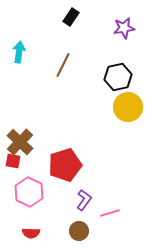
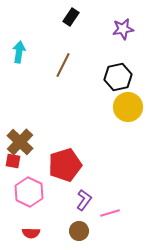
purple star: moved 1 px left, 1 px down
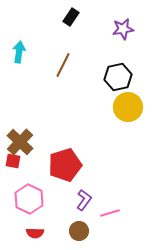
pink hexagon: moved 7 px down
red semicircle: moved 4 px right
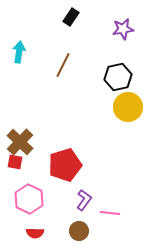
red square: moved 2 px right, 1 px down
pink line: rotated 24 degrees clockwise
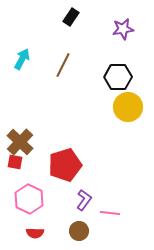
cyan arrow: moved 3 px right, 7 px down; rotated 20 degrees clockwise
black hexagon: rotated 12 degrees clockwise
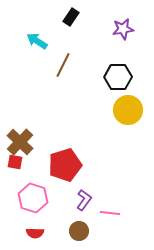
cyan arrow: moved 15 px right, 18 px up; rotated 85 degrees counterclockwise
yellow circle: moved 3 px down
pink hexagon: moved 4 px right, 1 px up; rotated 8 degrees counterclockwise
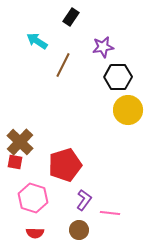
purple star: moved 20 px left, 18 px down
brown circle: moved 1 px up
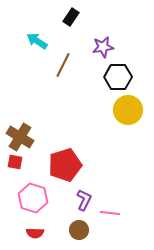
brown cross: moved 5 px up; rotated 12 degrees counterclockwise
purple L-shape: rotated 10 degrees counterclockwise
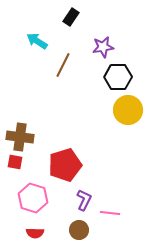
brown cross: rotated 24 degrees counterclockwise
